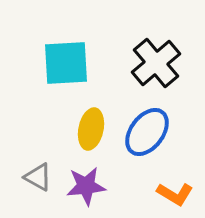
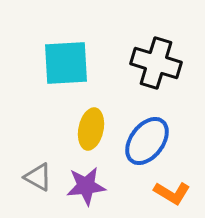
black cross: rotated 33 degrees counterclockwise
blue ellipse: moved 9 px down
orange L-shape: moved 3 px left, 1 px up
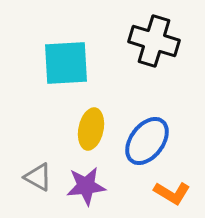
black cross: moved 2 px left, 22 px up
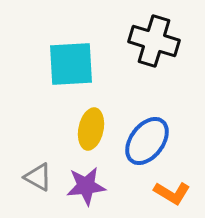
cyan square: moved 5 px right, 1 px down
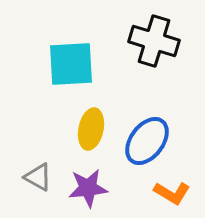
purple star: moved 2 px right, 2 px down
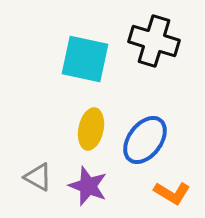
cyan square: moved 14 px right, 5 px up; rotated 15 degrees clockwise
blue ellipse: moved 2 px left, 1 px up
purple star: moved 2 px up; rotated 27 degrees clockwise
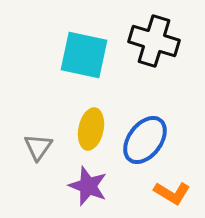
cyan square: moved 1 px left, 4 px up
gray triangle: moved 30 px up; rotated 36 degrees clockwise
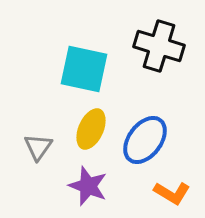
black cross: moved 5 px right, 5 px down
cyan square: moved 14 px down
yellow ellipse: rotated 12 degrees clockwise
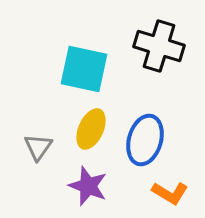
blue ellipse: rotated 21 degrees counterclockwise
orange L-shape: moved 2 px left
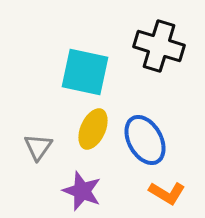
cyan square: moved 1 px right, 3 px down
yellow ellipse: moved 2 px right
blue ellipse: rotated 45 degrees counterclockwise
purple star: moved 6 px left, 5 px down
orange L-shape: moved 3 px left
